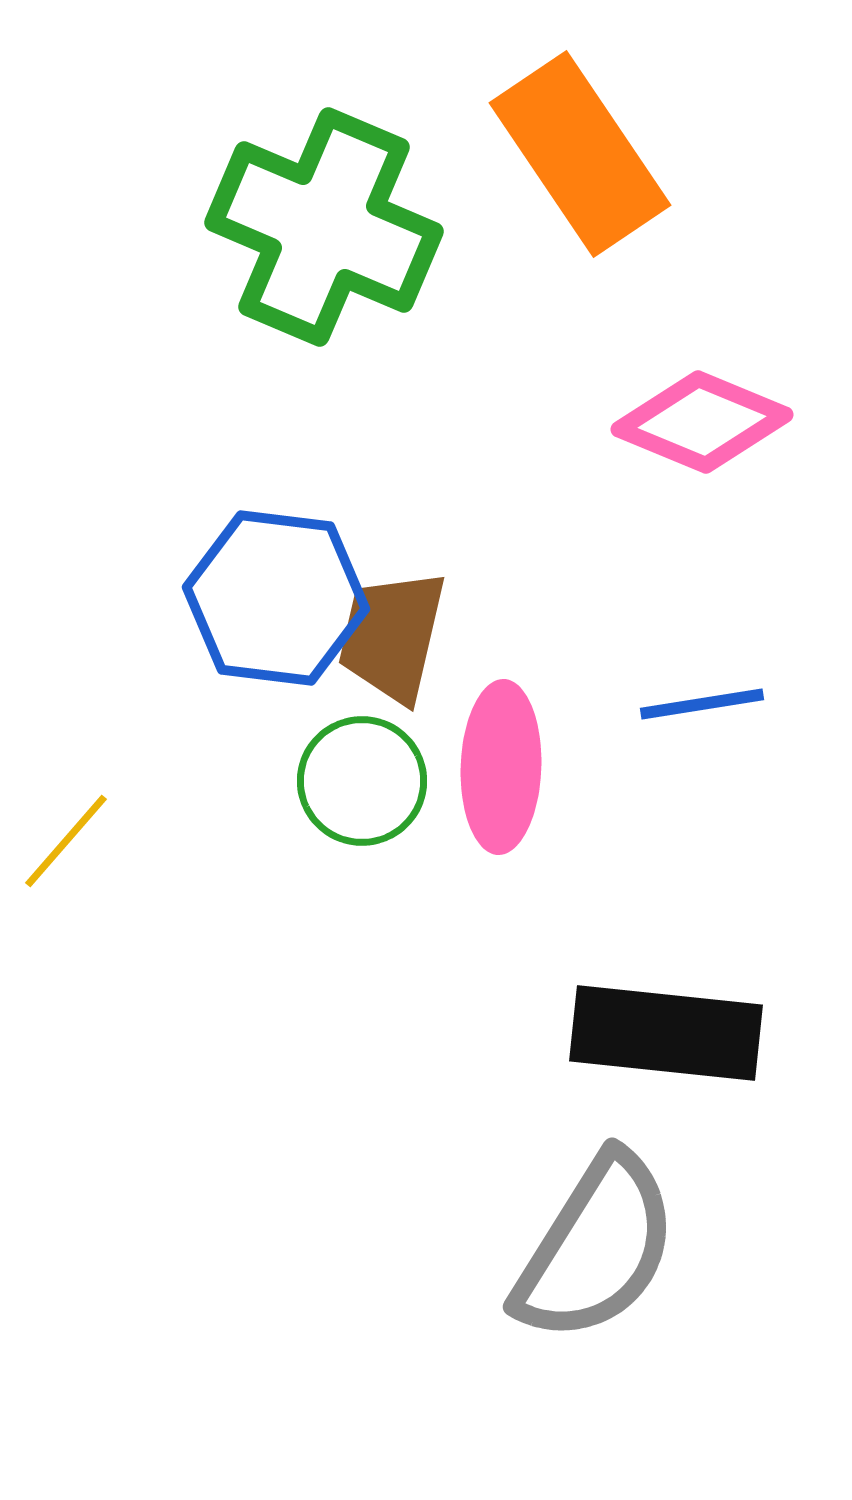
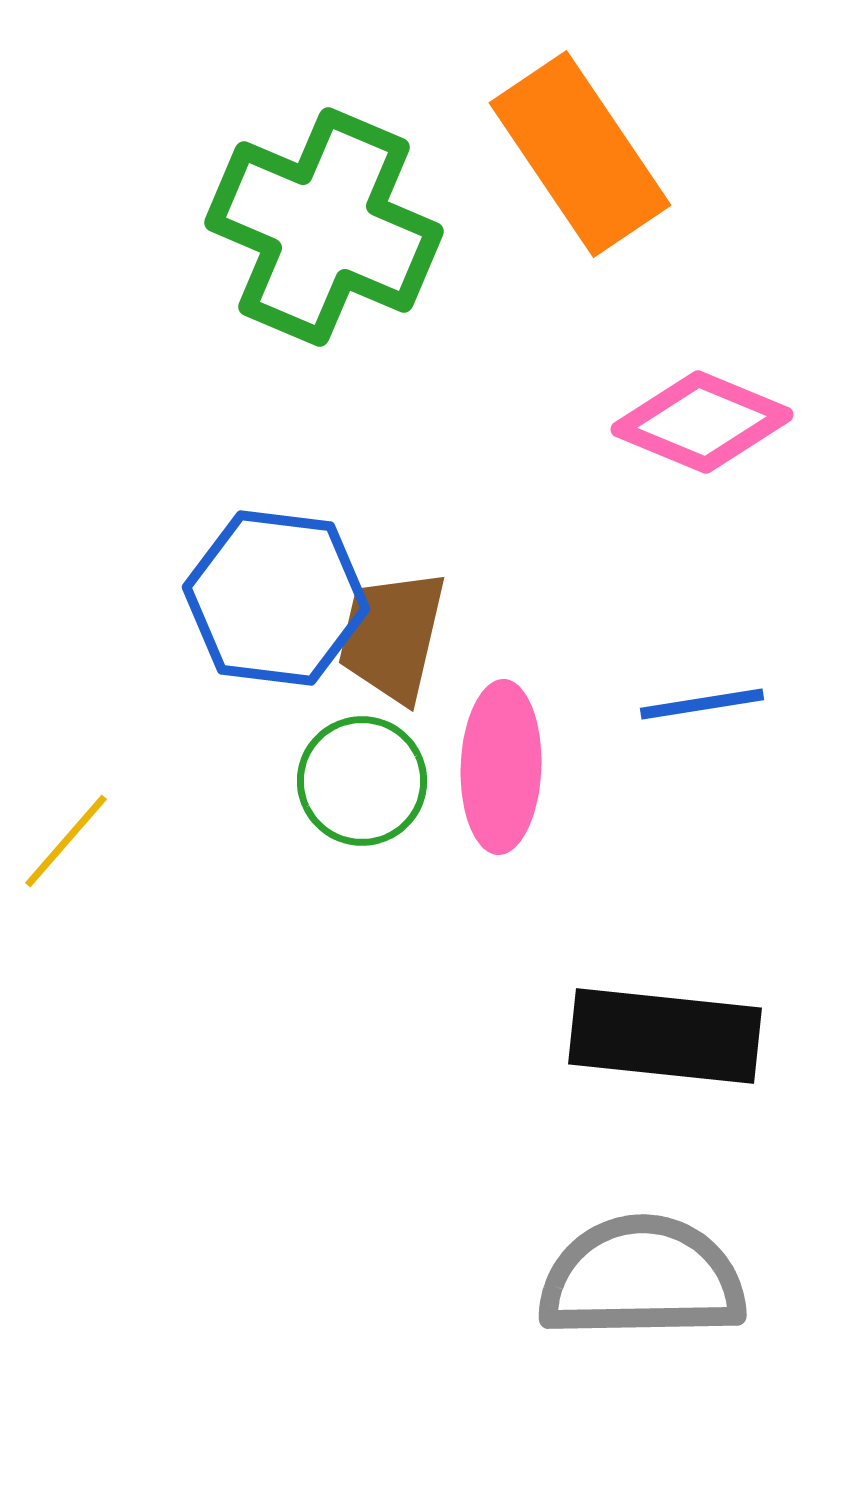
black rectangle: moved 1 px left, 3 px down
gray semicircle: moved 46 px right, 30 px down; rotated 123 degrees counterclockwise
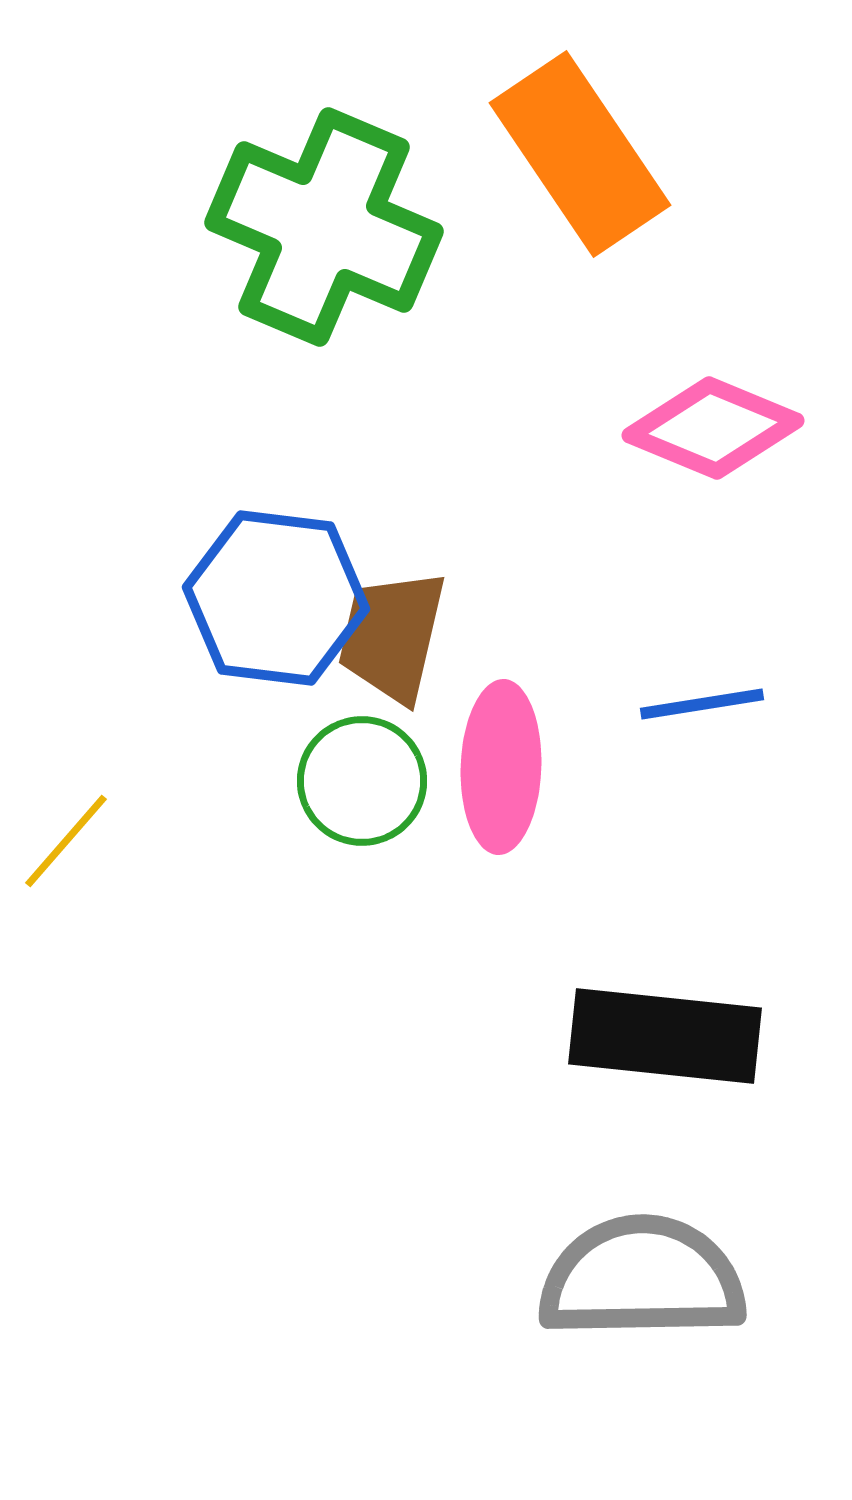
pink diamond: moved 11 px right, 6 px down
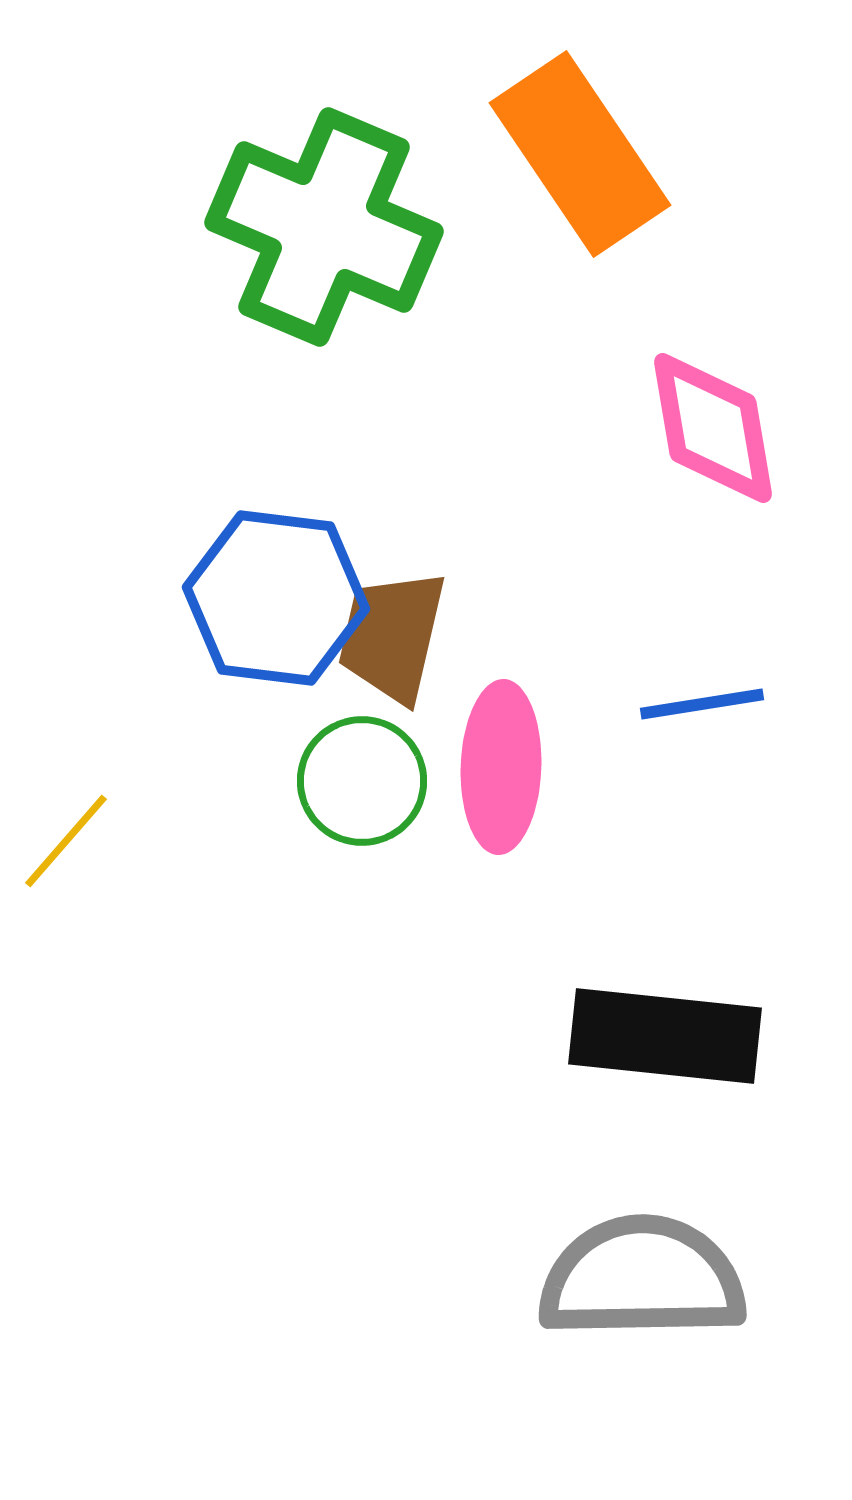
pink diamond: rotated 58 degrees clockwise
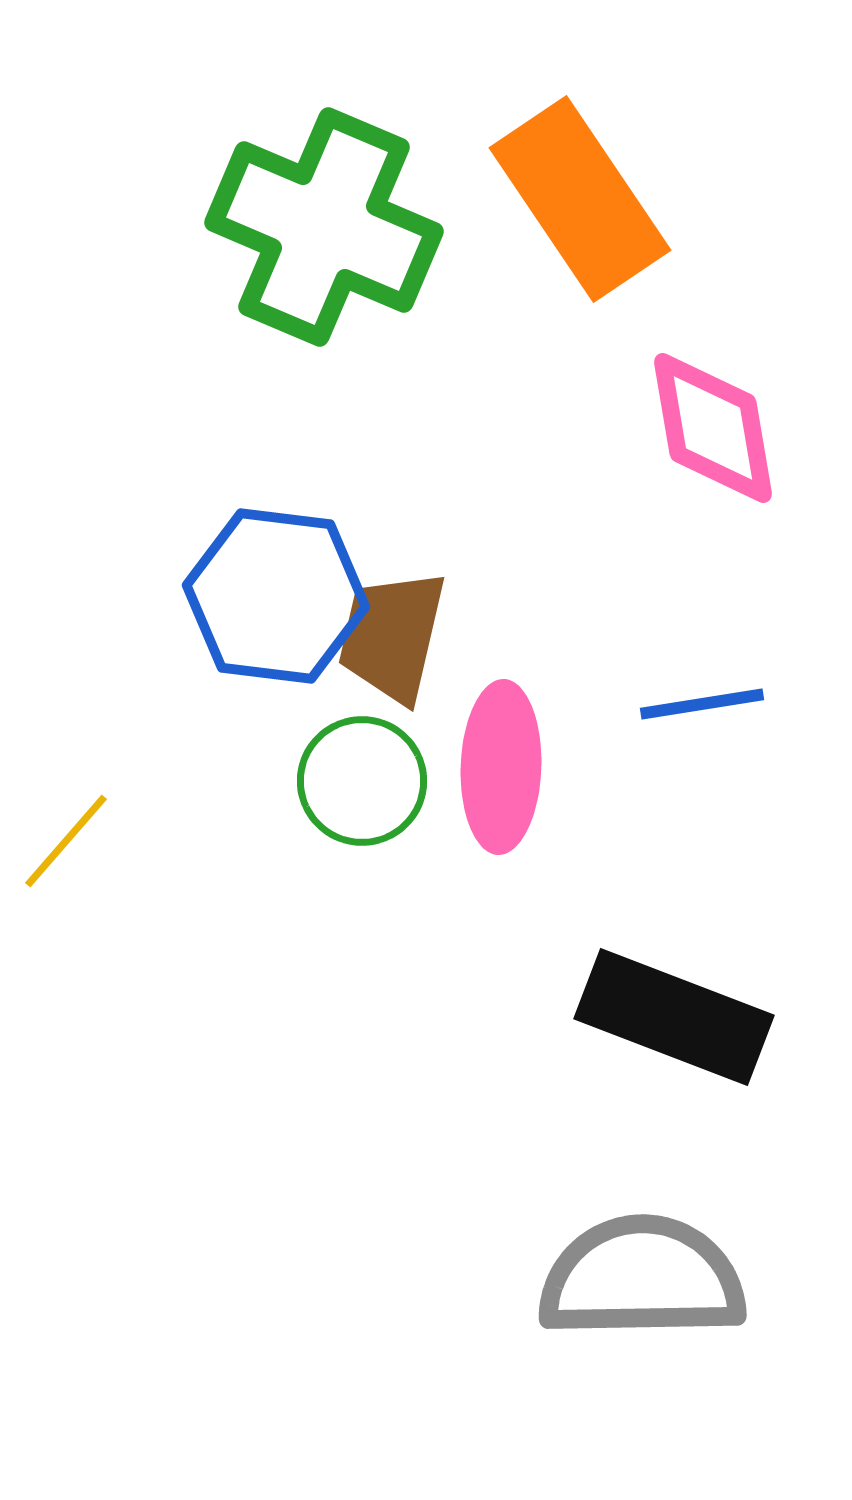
orange rectangle: moved 45 px down
blue hexagon: moved 2 px up
black rectangle: moved 9 px right, 19 px up; rotated 15 degrees clockwise
